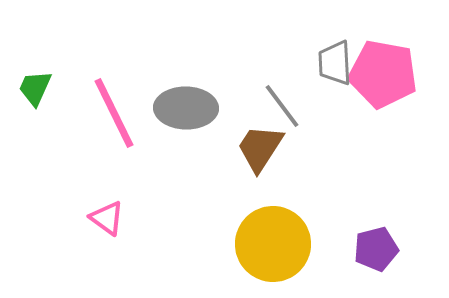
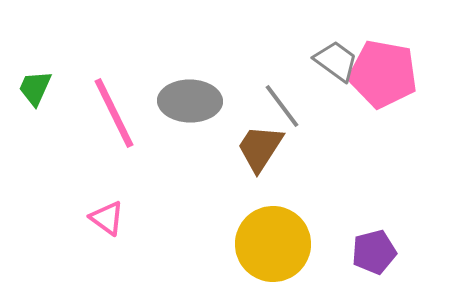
gray trapezoid: moved 1 px right, 2 px up; rotated 129 degrees clockwise
gray ellipse: moved 4 px right, 7 px up
purple pentagon: moved 2 px left, 3 px down
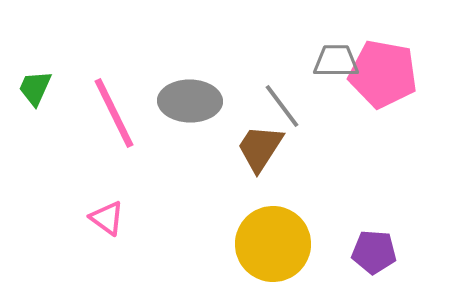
gray trapezoid: rotated 36 degrees counterclockwise
purple pentagon: rotated 18 degrees clockwise
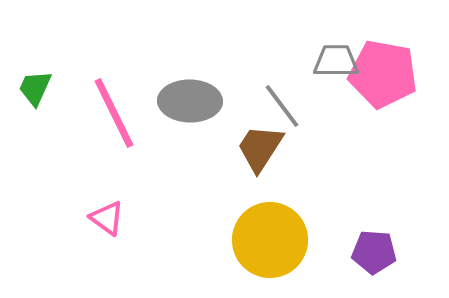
yellow circle: moved 3 px left, 4 px up
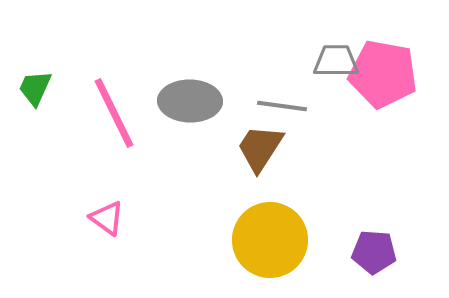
gray line: rotated 45 degrees counterclockwise
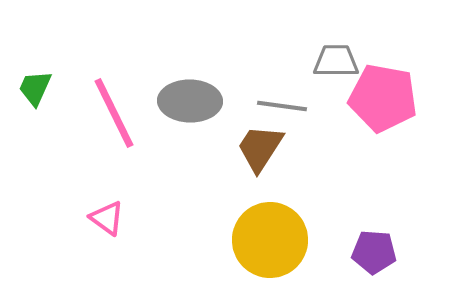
pink pentagon: moved 24 px down
